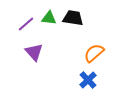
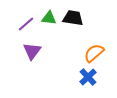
purple triangle: moved 2 px left, 1 px up; rotated 18 degrees clockwise
blue cross: moved 3 px up
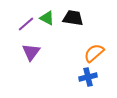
green triangle: moved 2 px left; rotated 21 degrees clockwise
purple triangle: moved 1 px left, 1 px down
blue cross: rotated 30 degrees clockwise
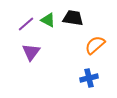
green triangle: moved 1 px right, 2 px down
orange semicircle: moved 1 px right, 8 px up
blue cross: moved 1 px right, 1 px down
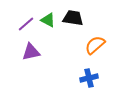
purple triangle: rotated 42 degrees clockwise
